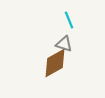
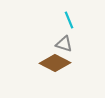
brown diamond: rotated 56 degrees clockwise
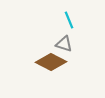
brown diamond: moved 4 px left, 1 px up
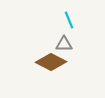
gray triangle: rotated 18 degrees counterclockwise
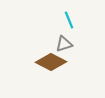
gray triangle: rotated 18 degrees counterclockwise
